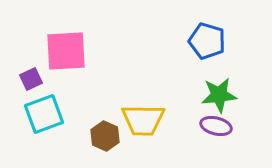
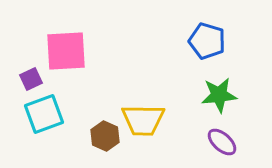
purple ellipse: moved 6 px right, 16 px down; rotated 28 degrees clockwise
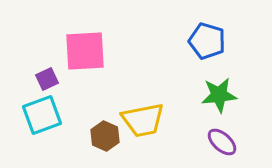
pink square: moved 19 px right
purple square: moved 16 px right
cyan square: moved 2 px left, 1 px down
yellow trapezoid: rotated 12 degrees counterclockwise
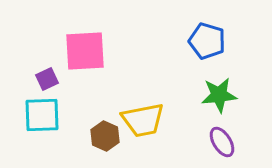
cyan square: rotated 18 degrees clockwise
purple ellipse: rotated 16 degrees clockwise
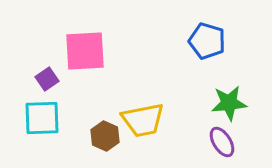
purple square: rotated 10 degrees counterclockwise
green star: moved 10 px right, 8 px down
cyan square: moved 3 px down
